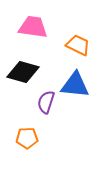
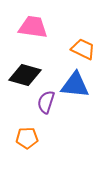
orange trapezoid: moved 5 px right, 4 px down
black diamond: moved 2 px right, 3 px down
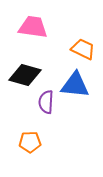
purple semicircle: rotated 15 degrees counterclockwise
orange pentagon: moved 3 px right, 4 px down
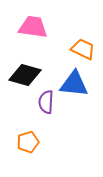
blue triangle: moved 1 px left, 1 px up
orange pentagon: moved 2 px left; rotated 15 degrees counterclockwise
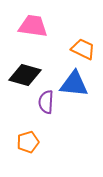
pink trapezoid: moved 1 px up
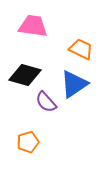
orange trapezoid: moved 2 px left
blue triangle: rotated 40 degrees counterclockwise
purple semicircle: rotated 45 degrees counterclockwise
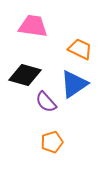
orange trapezoid: moved 1 px left
orange pentagon: moved 24 px right
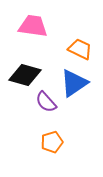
blue triangle: moved 1 px up
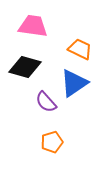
black diamond: moved 8 px up
